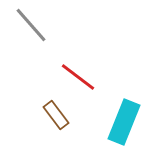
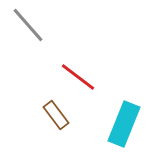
gray line: moved 3 px left
cyan rectangle: moved 2 px down
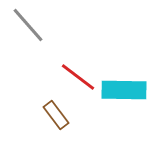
cyan rectangle: moved 34 px up; rotated 69 degrees clockwise
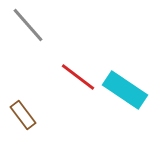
cyan rectangle: moved 1 px right; rotated 33 degrees clockwise
brown rectangle: moved 33 px left
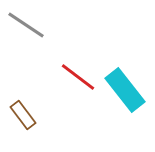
gray line: moved 2 px left; rotated 15 degrees counterclockwise
cyan rectangle: rotated 18 degrees clockwise
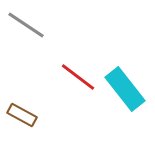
cyan rectangle: moved 1 px up
brown rectangle: moved 1 px left; rotated 24 degrees counterclockwise
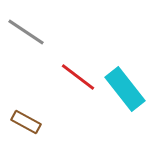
gray line: moved 7 px down
brown rectangle: moved 4 px right, 7 px down
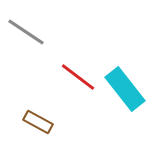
brown rectangle: moved 12 px right
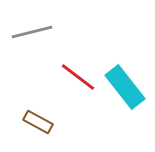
gray line: moved 6 px right; rotated 48 degrees counterclockwise
cyan rectangle: moved 2 px up
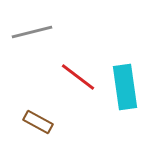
cyan rectangle: rotated 30 degrees clockwise
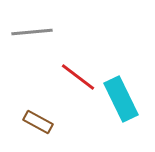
gray line: rotated 9 degrees clockwise
cyan rectangle: moved 4 px left, 12 px down; rotated 18 degrees counterclockwise
